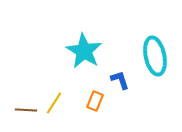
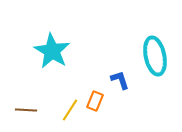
cyan star: moved 32 px left
yellow line: moved 16 px right, 7 px down
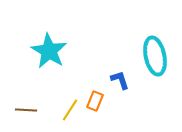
cyan star: moved 3 px left
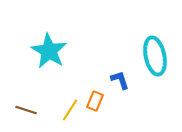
brown line: rotated 15 degrees clockwise
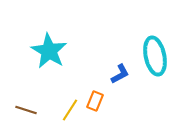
blue L-shape: moved 6 px up; rotated 80 degrees clockwise
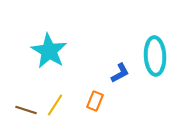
cyan ellipse: rotated 9 degrees clockwise
blue L-shape: moved 1 px up
yellow line: moved 15 px left, 5 px up
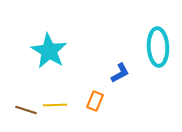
cyan ellipse: moved 3 px right, 9 px up
yellow line: rotated 55 degrees clockwise
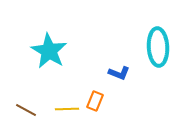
blue L-shape: moved 1 px left; rotated 50 degrees clockwise
yellow line: moved 12 px right, 4 px down
brown line: rotated 10 degrees clockwise
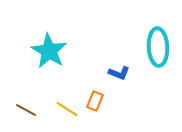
yellow line: rotated 35 degrees clockwise
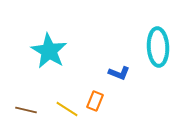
brown line: rotated 15 degrees counterclockwise
